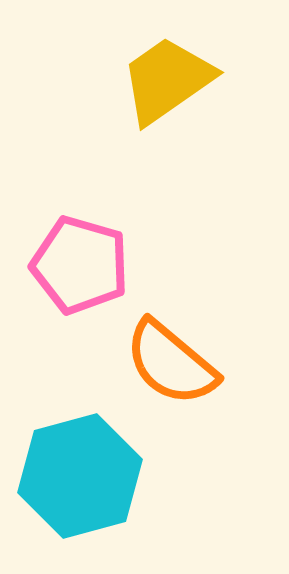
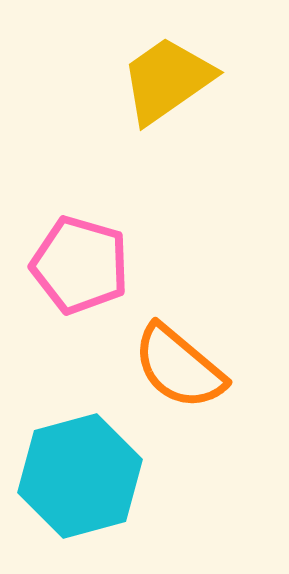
orange semicircle: moved 8 px right, 4 px down
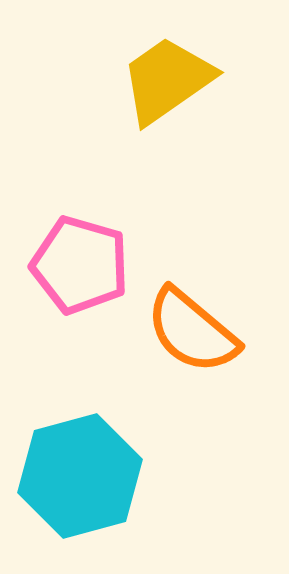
orange semicircle: moved 13 px right, 36 px up
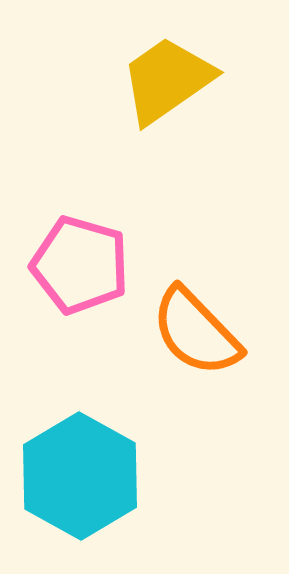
orange semicircle: moved 4 px right, 1 px down; rotated 6 degrees clockwise
cyan hexagon: rotated 16 degrees counterclockwise
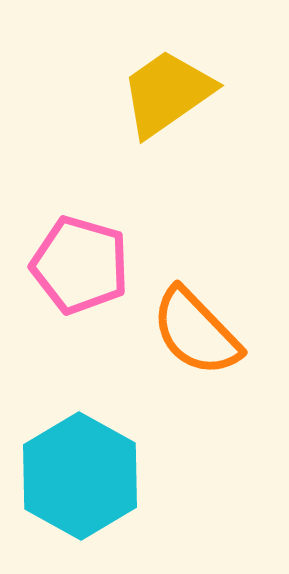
yellow trapezoid: moved 13 px down
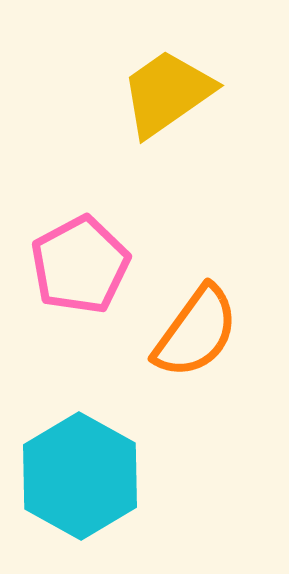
pink pentagon: rotated 28 degrees clockwise
orange semicircle: rotated 100 degrees counterclockwise
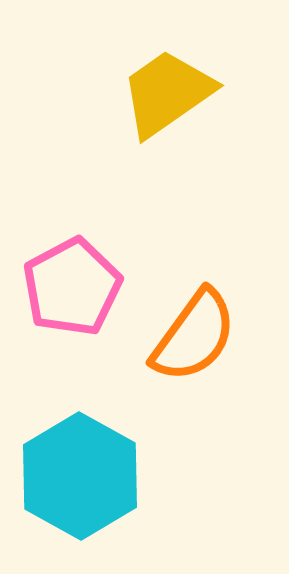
pink pentagon: moved 8 px left, 22 px down
orange semicircle: moved 2 px left, 4 px down
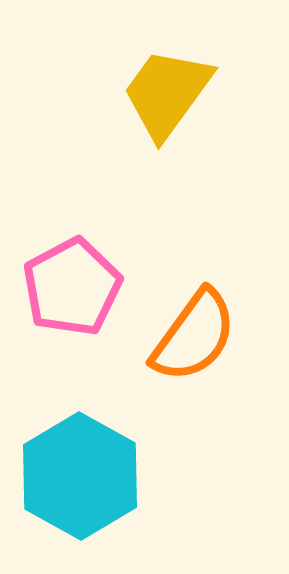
yellow trapezoid: rotated 19 degrees counterclockwise
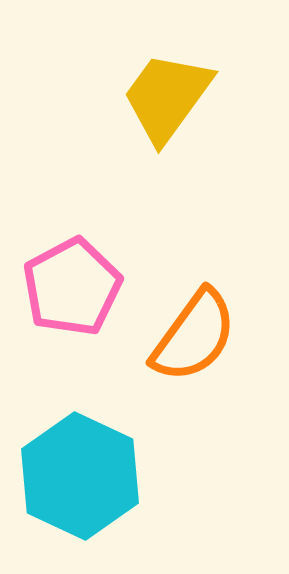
yellow trapezoid: moved 4 px down
cyan hexagon: rotated 4 degrees counterclockwise
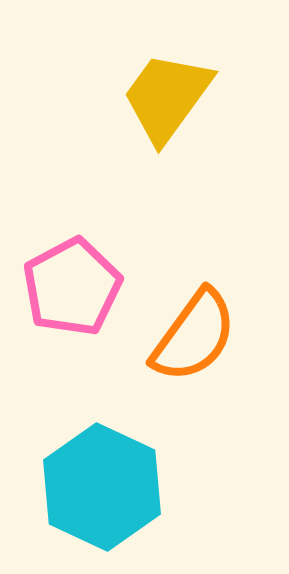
cyan hexagon: moved 22 px right, 11 px down
